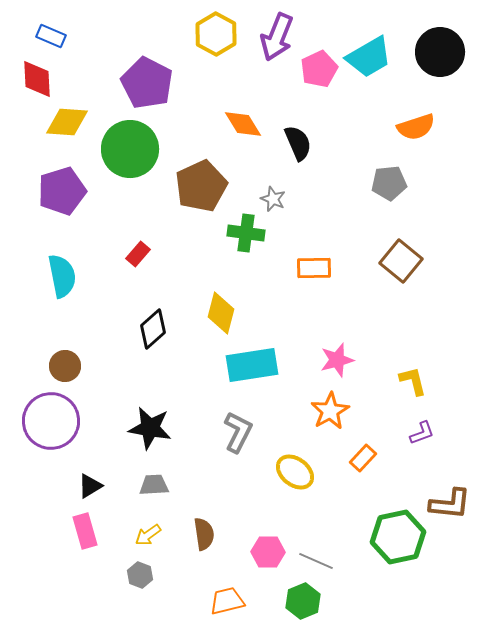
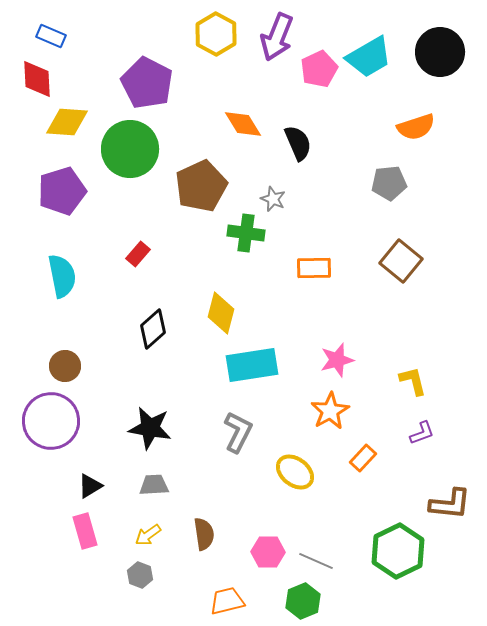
green hexagon at (398, 537): moved 14 px down; rotated 14 degrees counterclockwise
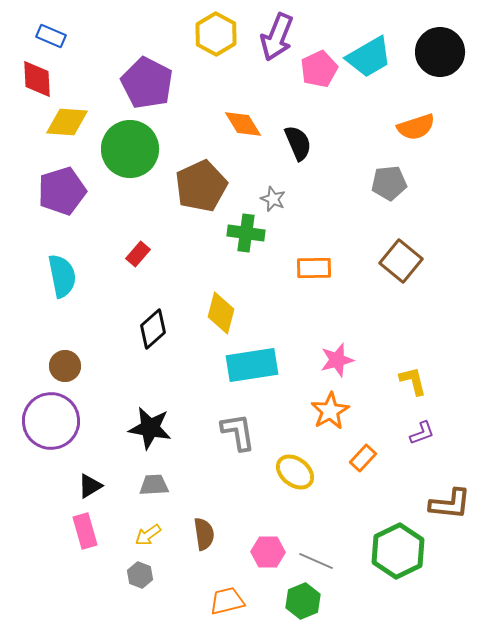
gray L-shape at (238, 432): rotated 36 degrees counterclockwise
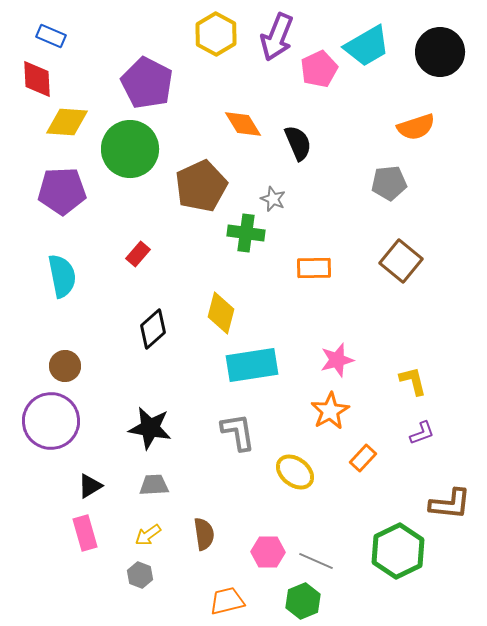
cyan trapezoid at (369, 57): moved 2 px left, 11 px up
purple pentagon at (62, 191): rotated 15 degrees clockwise
pink rectangle at (85, 531): moved 2 px down
